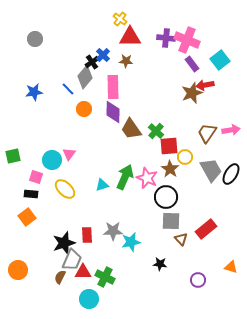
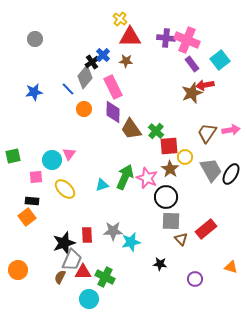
pink rectangle at (113, 87): rotated 25 degrees counterclockwise
pink square at (36, 177): rotated 24 degrees counterclockwise
black rectangle at (31, 194): moved 1 px right, 7 px down
purple circle at (198, 280): moved 3 px left, 1 px up
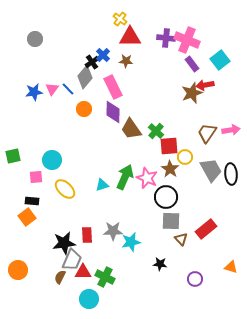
pink triangle at (69, 154): moved 17 px left, 65 px up
black ellipse at (231, 174): rotated 35 degrees counterclockwise
black star at (64, 243): rotated 10 degrees clockwise
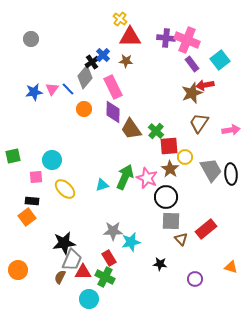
gray circle at (35, 39): moved 4 px left
brown trapezoid at (207, 133): moved 8 px left, 10 px up
red rectangle at (87, 235): moved 22 px right, 23 px down; rotated 28 degrees counterclockwise
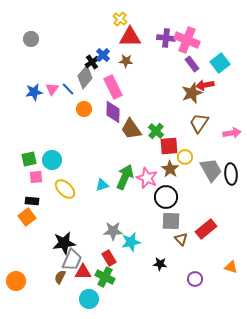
cyan square at (220, 60): moved 3 px down
pink arrow at (231, 130): moved 1 px right, 3 px down
green square at (13, 156): moved 16 px right, 3 px down
orange circle at (18, 270): moved 2 px left, 11 px down
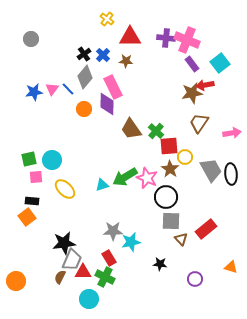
yellow cross at (120, 19): moved 13 px left
black cross at (92, 62): moved 8 px left, 8 px up
brown star at (192, 93): rotated 10 degrees clockwise
purple diamond at (113, 112): moved 6 px left, 8 px up
green arrow at (125, 177): rotated 145 degrees counterclockwise
